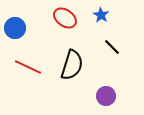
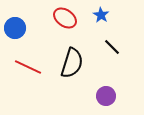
black semicircle: moved 2 px up
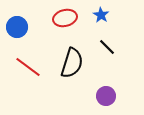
red ellipse: rotated 50 degrees counterclockwise
blue circle: moved 2 px right, 1 px up
black line: moved 5 px left
red line: rotated 12 degrees clockwise
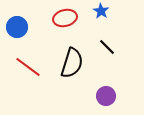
blue star: moved 4 px up
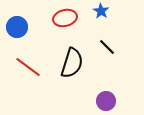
purple circle: moved 5 px down
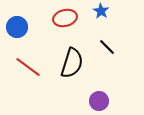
purple circle: moved 7 px left
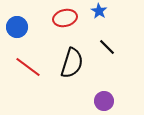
blue star: moved 2 px left
purple circle: moved 5 px right
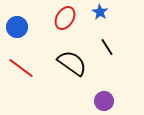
blue star: moved 1 px right, 1 px down
red ellipse: rotated 45 degrees counterclockwise
black line: rotated 12 degrees clockwise
black semicircle: rotated 72 degrees counterclockwise
red line: moved 7 px left, 1 px down
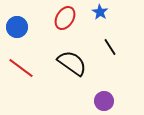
black line: moved 3 px right
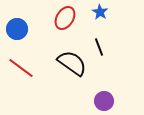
blue circle: moved 2 px down
black line: moved 11 px left; rotated 12 degrees clockwise
